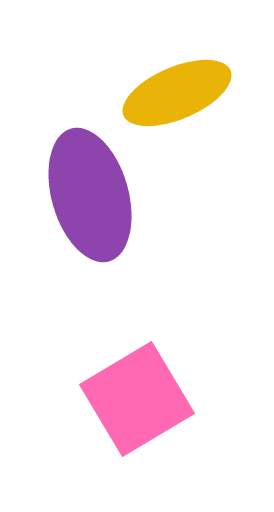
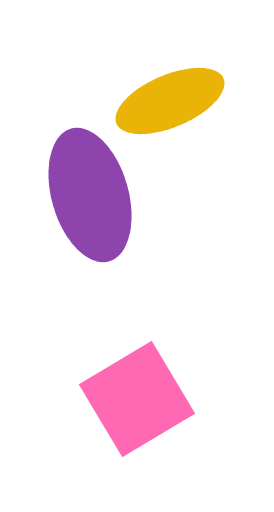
yellow ellipse: moved 7 px left, 8 px down
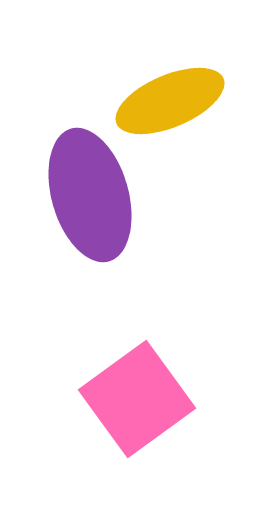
pink square: rotated 5 degrees counterclockwise
